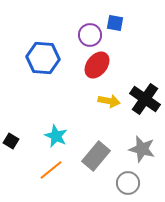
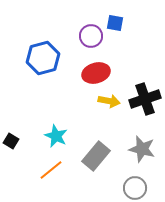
purple circle: moved 1 px right, 1 px down
blue hexagon: rotated 20 degrees counterclockwise
red ellipse: moved 1 px left, 8 px down; rotated 36 degrees clockwise
black cross: rotated 36 degrees clockwise
gray circle: moved 7 px right, 5 px down
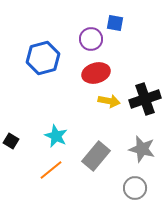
purple circle: moved 3 px down
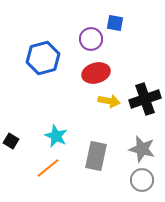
gray rectangle: rotated 28 degrees counterclockwise
orange line: moved 3 px left, 2 px up
gray circle: moved 7 px right, 8 px up
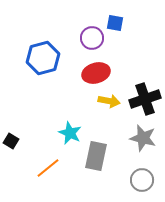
purple circle: moved 1 px right, 1 px up
cyan star: moved 14 px right, 3 px up
gray star: moved 1 px right, 11 px up
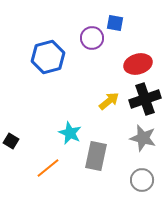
blue hexagon: moved 5 px right, 1 px up
red ellipse: moved 42 px right, 9 px up
yellow arrow: rotated 50 degrees counterclockwise
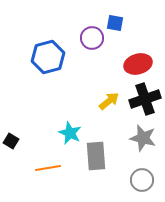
gray rectangle: rotated 16 degrees counterclockwise
orange line: rotated 30 degrees clockwise
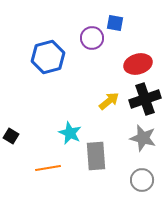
black square: moved 5 px up
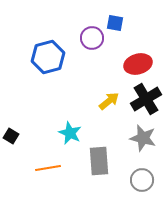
black cross: moved 1 px right; rotated 12 degrees counterclockwise
gray rectangle: moved 3 px right, 5 px down
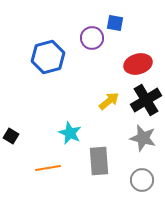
black cross: moved 1 px down
